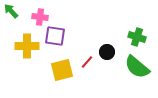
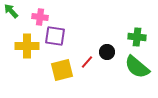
green cross: rotated 12 degrees counterclockwise
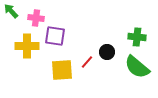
pink cross: moved 4 px left, 1 px down
yellow square: rotated 10 degrees clockwise
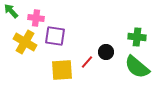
yellow cross: moved 2 px left, 4 px up; rotated 30 degrees clockwise
black circle: moved 1 px left
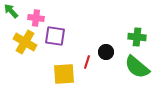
red line: rotated 24 degrees counterclockwise
yellow square: moved 2 px right, 4 px down
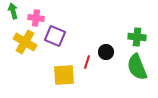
green arrow: moved 2 px right; rotated 28 degrees clockwise
purple square: rotated 15 degrees clockwise
green semicircle: rotated 28 degrees clockwise
yellow square: moved 1 px down
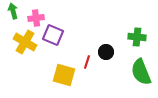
pink cross: rotated 14 degrees counterclockwise
purple square: moved 2 px left, 1 px up
green semicircle: moved 4 px right, 5 px down
yellow square: rotated 20 degrees clockwise
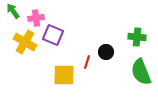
green arrow: rotated 21 degrees counterclockwise
yellow square: rotated 15 degrees counterclockwise
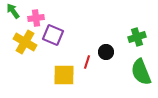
green cross: rotated 24 degrees counterclockwise
